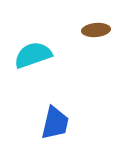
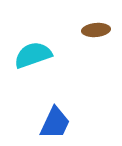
blue trapezoid: rotated 12 degrees clockwise
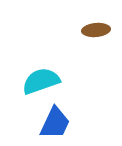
cyan semicircle: moved 8 px right, 26 px down
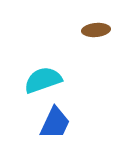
cyan semicircle: moved 2 px right, 1 px up
